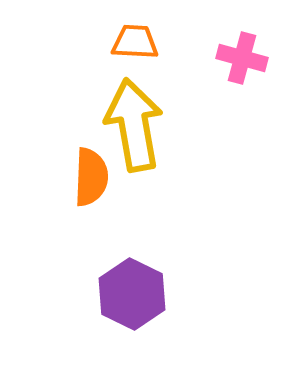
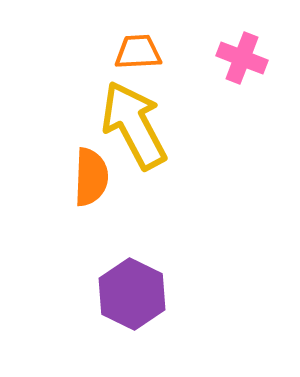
orange trapezoid: moved 3 px right, 10 px down; rotated 6 degrees counterclockwise
pink cross: rotated 6 degrees clockwise
yellow arrow: rotated 18 degrees counterclockwise
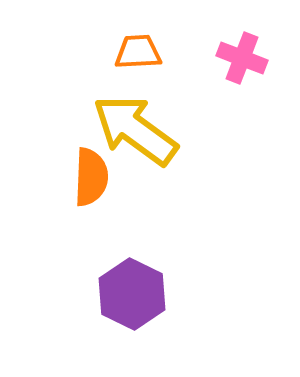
yellow arrow: moved 1 px right, 5 px down; rotated 26 degrees counterclockwise
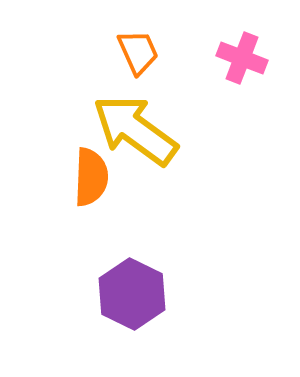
orange trapezoid: rotated 69 degrees clockwise
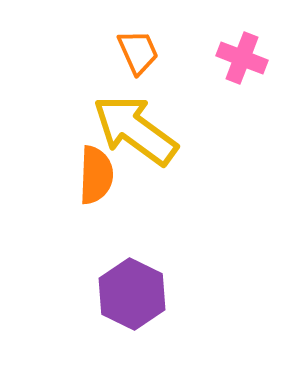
orange semicircle: moved 5 px right, 2 px up
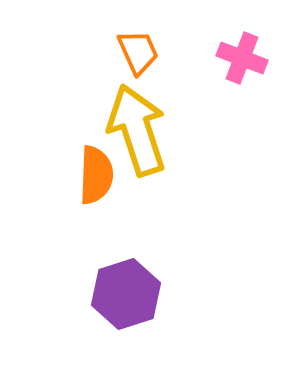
yellow arrow: moved 2 px right; rotated 36 degrees clockwise
purple hexagon: moved 6 px left; rotated 16 degrees clockwise
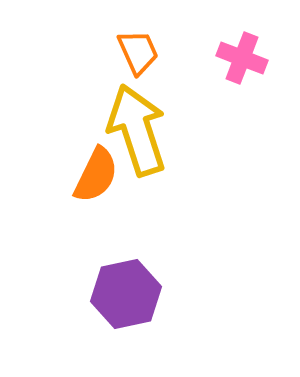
orange semicircle: rotated 24 degrees clockwise
purple hexagon: rotated 6 degrees clockwise
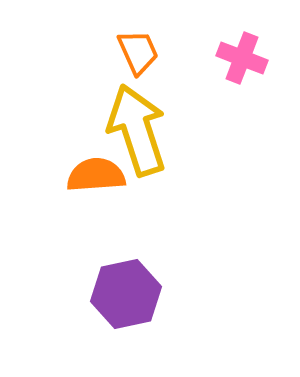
orange semicircle: rotated 120 degrees counterclockwise
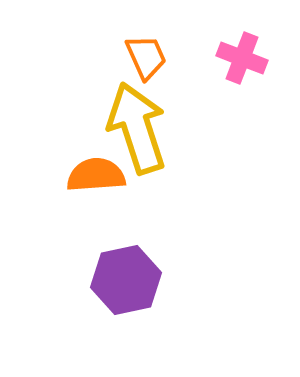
orange trapezoid: moved 8 px right, 5 px down
yellow arrow: moved 2 px up
purple hexagon: moved 14 px up
